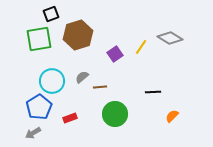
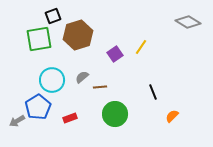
black square: moved 2 px right, 2 px down
gray diamond: moved 18 px right, 16 px up
cyan circle: moved 1 px up
black line: rotated 70 degrees clockwise
blue pentagon: moved 1 px left
gray arrow: moved 16 px left, 12 px up
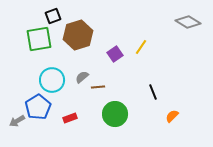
brown line: moved 2 px left
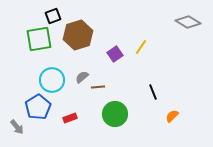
gray arrow: moved 6 px down; rotated 98 degrees counterclockwise
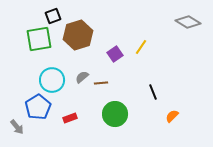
brown line: moved 3 px right, 4 px up
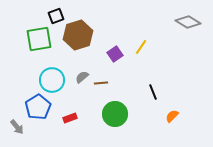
black square: moved 3 px right
